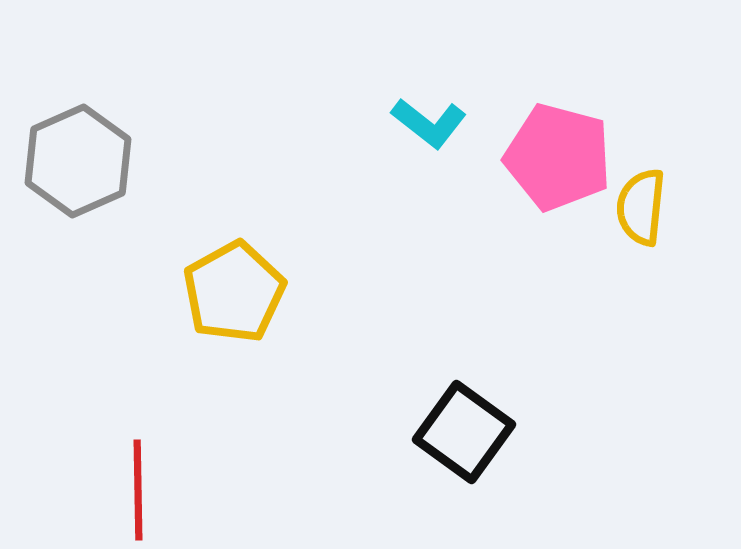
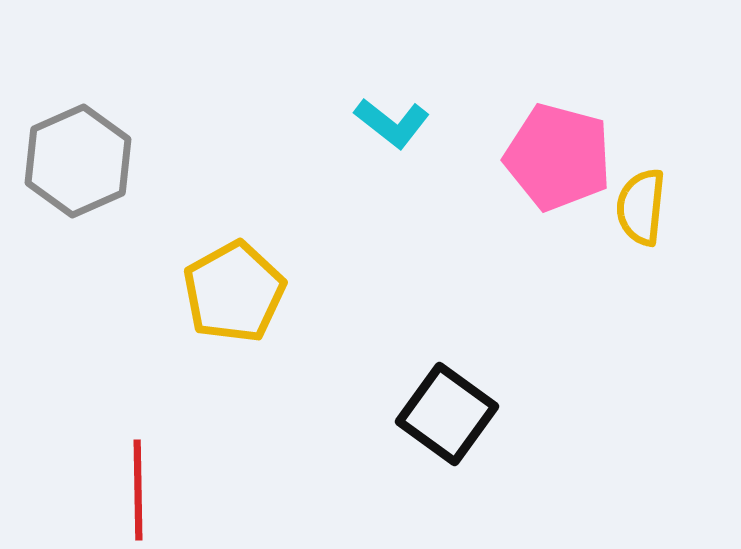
cyan L-shape: moved 37 px left
black square: moved 17 px left, 18 px up
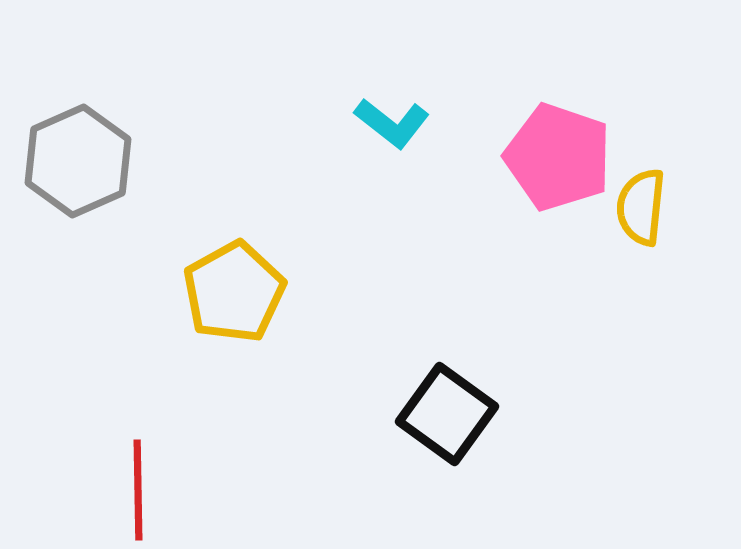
pink pentagon: rotated 4 degrees clockwise
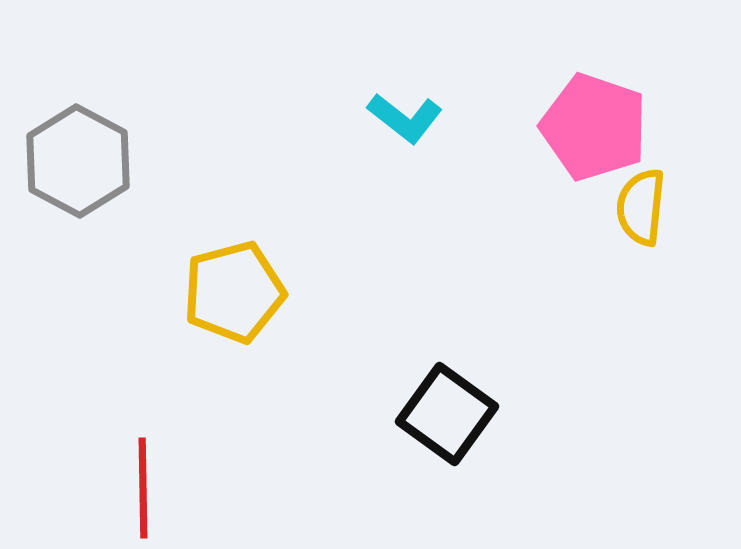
cyan L-shape: moved 13 px right, 5 px up
pink pentagon: moved 36 px right, 30 px up
gray hexagon: rotated 8 degrees counterclockwise
yellow pentagon: rotated 14 degrees clockwise
red line: moved 5 px right, 2 px up
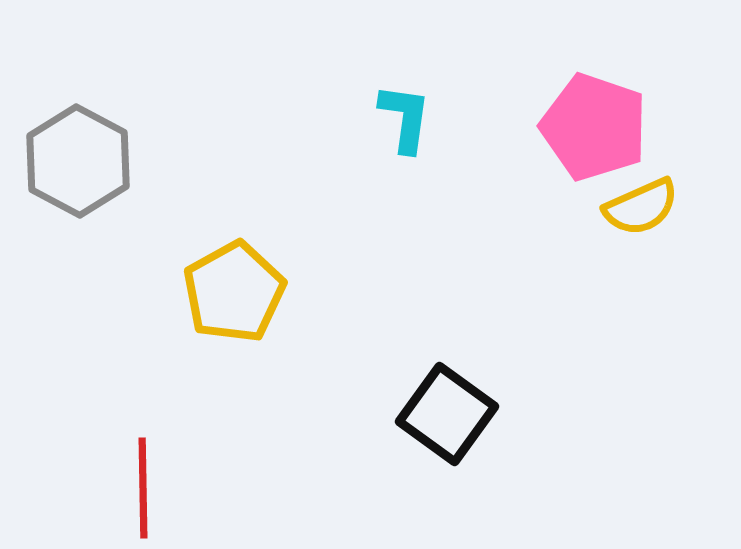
cyan L-shape: rotated 120 degrees counterclockwise
yellow semicircle: rotated 120 degrees counterclockwise
yellow pentagon: rotated 14 degrees counterclockwise
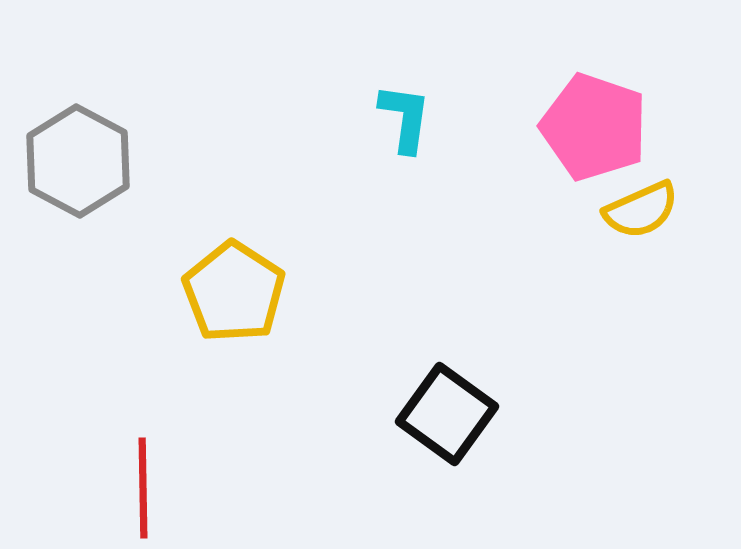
yellow semicircle: moved 3 px down
yellow pentagon: rotated 10 degrees counterclockwise
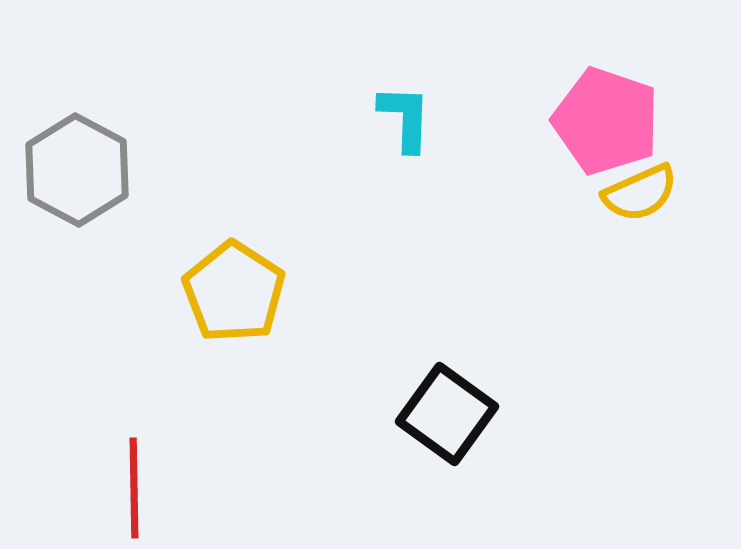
cyan L-shape: rotated 6 degrees counterclockwise
pink pentagon: moved 12 px right, 6 px up
gray hexagon: moved 1 px left, 9 px down
yellow semicircle: moved 1 px left, 17 px up
red line: moved 9 px left
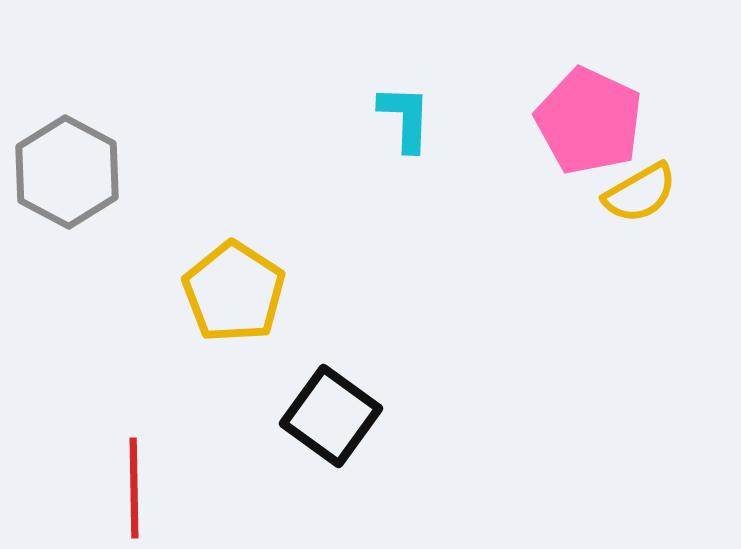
pink pentagon: moved 17 px left; rotated 6 degrees clockwise
gray hexagon: moved 10 px left, 2 px down
yellow semicircle: rotated 6 degrees counterclockwise
black square: moved 116 px left, 2 px down
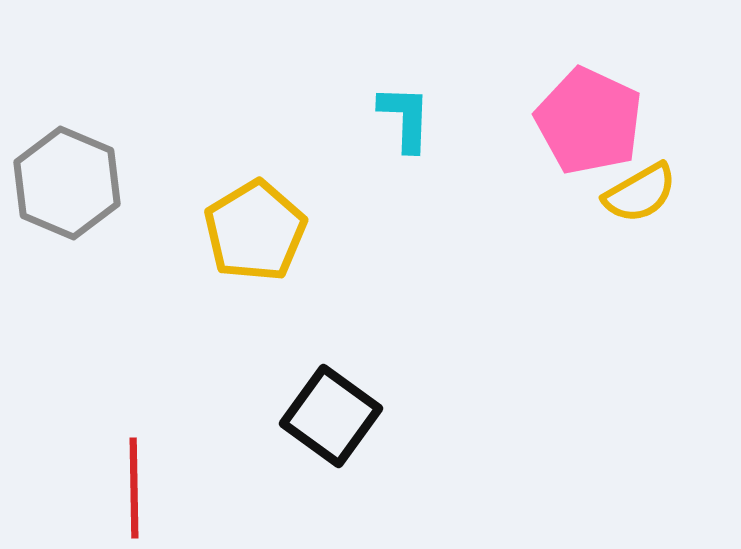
gray hexagon: moved 11 px down; rotated 5 degrees counterclockwise
yellow pentagon: moved 21 px right, 61 px up; rotated 8 degrees clockwise
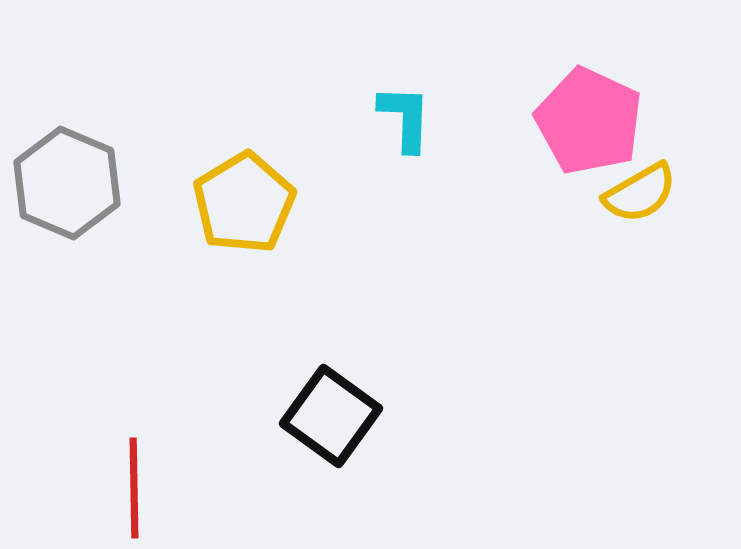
yellow pentagon: moved 11 px left, 28 px up
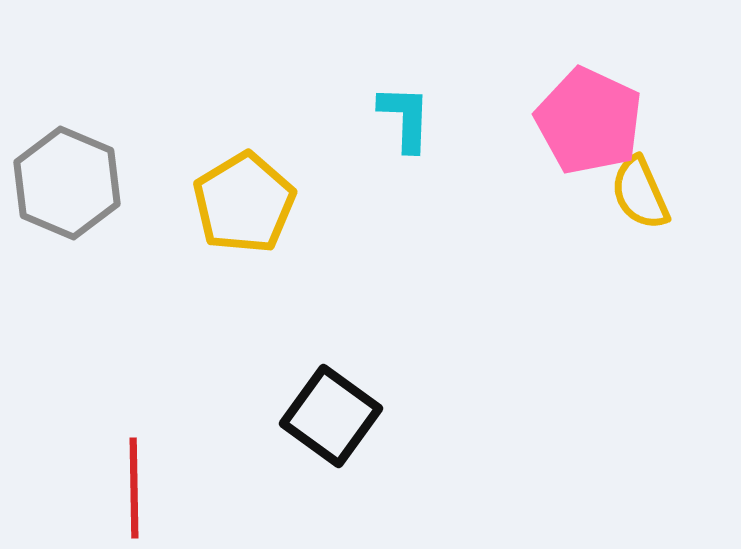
yellow semicircle: rotated 96 degrees clockwise
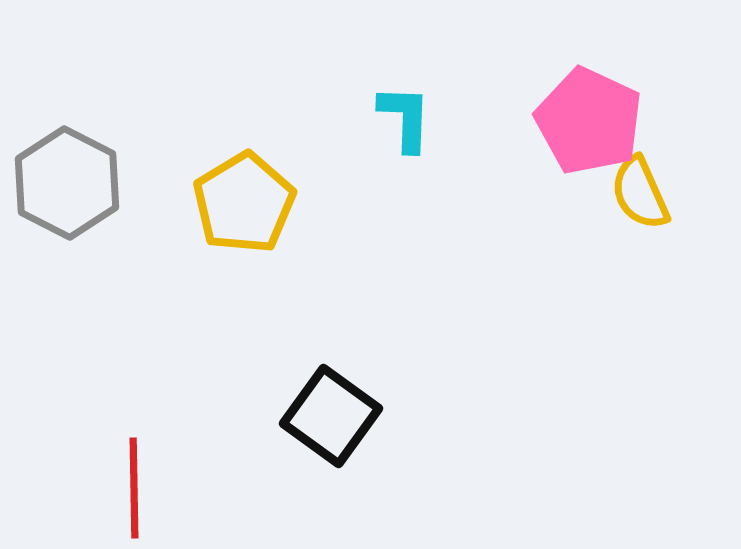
gray hexagon: rotated 4 degrees clockwise
